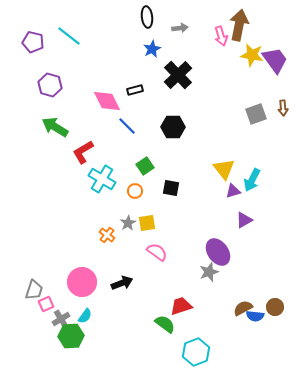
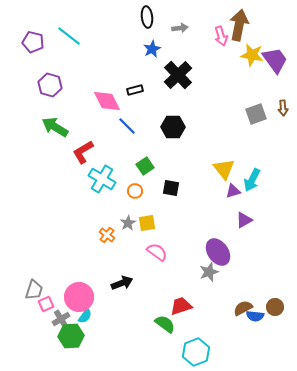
pink circle at (82, 282): moved 3 px left, 15 px down
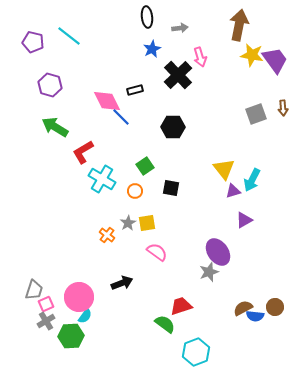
pink arrow at (221, 36): moved 21 px left, 21 px down
blue line at (127, 126): moved 6 px left, 9 px up
gray cross at (61, 319): moved 15 px left, 2 px down
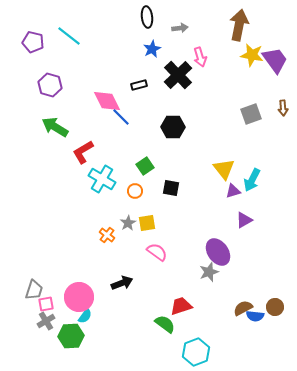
black rectangle at (135, 90): moved 4 px right, 5 px up
gray square at (256, 114): moved 5 px left
pink square at (46, 304): rotated 14 degrees clockwise
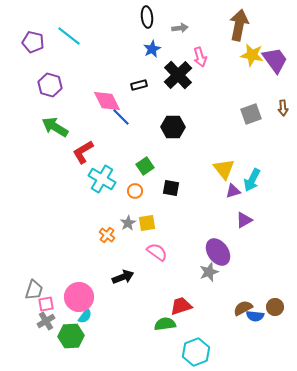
black arrow at (122, 283): moved 1 px right, 6 px up
green semicircle at (165, 324): rotated 45 degrees counterclockwise
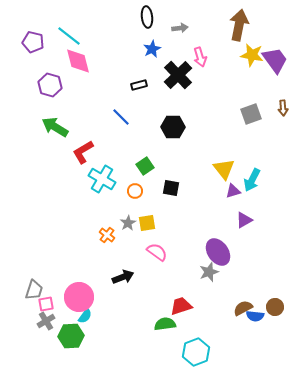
pink diamond at (107, 101): moved 29 px left, 40 px up; rotated 12 degrees clockwise
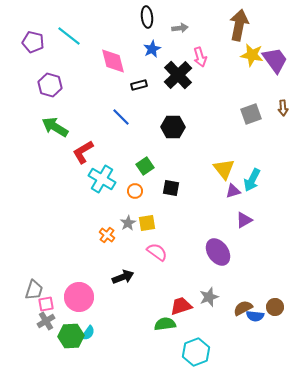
pink diamond at (78, 61): moved 35 px right
gray star at (209, 272): moved 25 px down
cyan semicircle at (85, 316): moved 3 px right, 17 px down
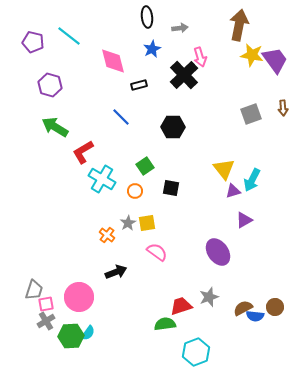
black cross at (178, 75): moved 6 px right
black arrow at (123, 277): moved 7 px left, 5 px up
